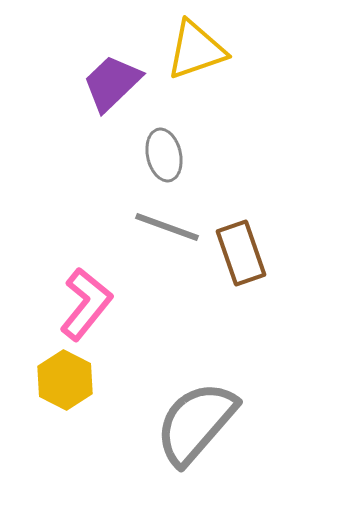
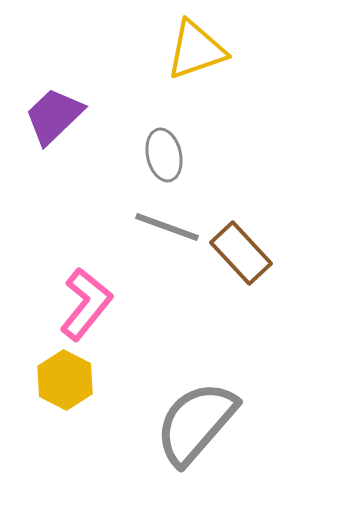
purple trapezoid: moved 58 px left, 33 px down
brown rectangle: rotated 24 degrees counterclockwise
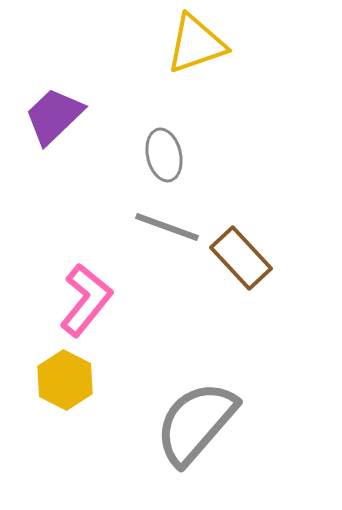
yellow triangle: moved 6 px up
brown rectangle: moved 5 px down
pink L-shape: moved 4 px up
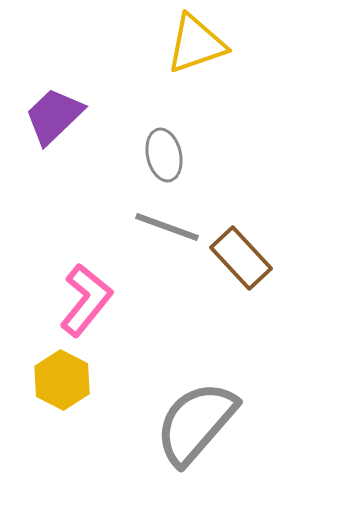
yellow hexagon: moved 3 px left
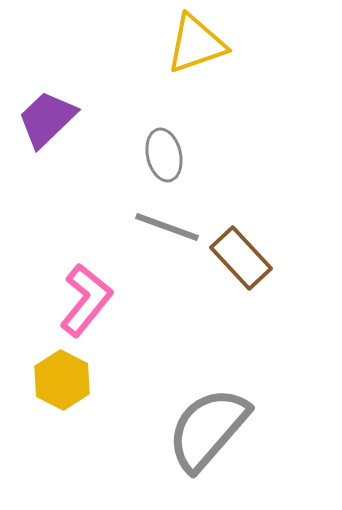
purple trapezoid: moved 7 px left, 3 px down
gray semicircle: moved 12 px right, 6 px down
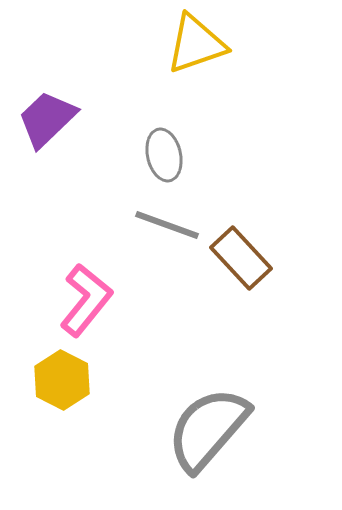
gray line: moved 2 px up
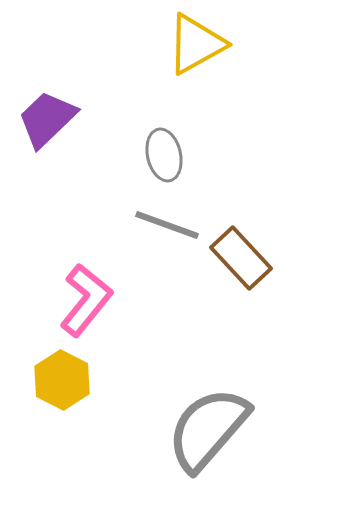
yellow triangle: rotated 10 degrees counterclockwise
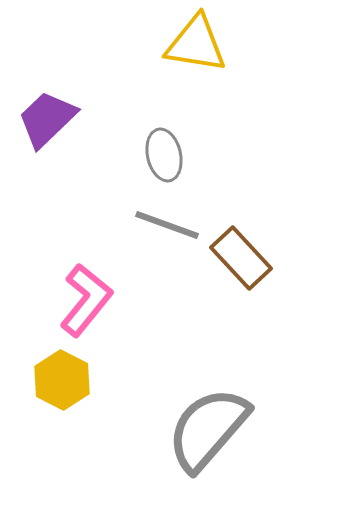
yellow triangle: rotated 38 degrees clockwise
